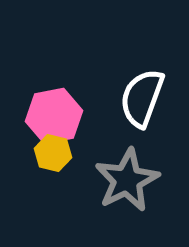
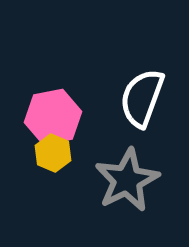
pink hexagon: moved 1 px left, 1 px down
yellow hexagon: rotated 9 degrees clockwise
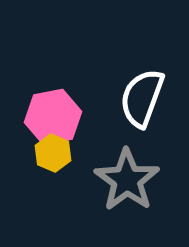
gray star: rotated 10 degrees counterclockwise
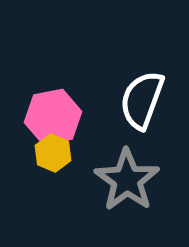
white semicircle: moved 2 px down
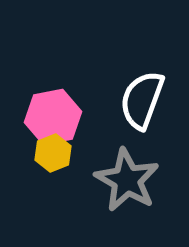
yellow hexagon: rotated 15 degrees clockwise
gray star: rotated 6 degrees counterclockwise
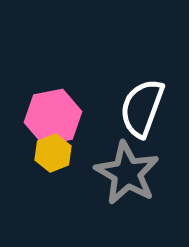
white semicircle: moved 8 px down
gray star: moved 7 px up
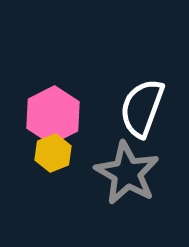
pink hexagon: moved 2 px up; rotated 16 degrees counterclockwise
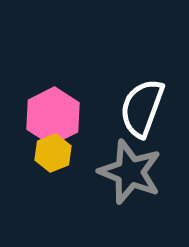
pink hexagon: moved 1 px down
gray star: moved 3 px right, 1 px up; rotated 8 degrees counterclockwise
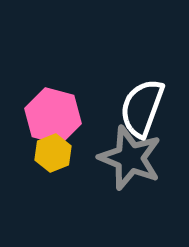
pink hexagon: rotated 18 degrees counterclockwise
gray star: moved 14 px up
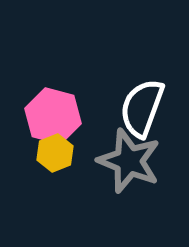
yellow hexagon: moved 2 px right
gray star: moved 1 px left, 3 px down
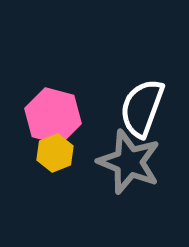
gray star: moved 1 px down
